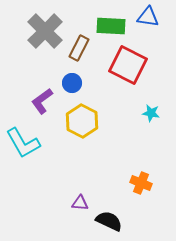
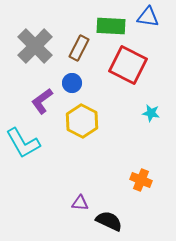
gray cross: moved 10 px left, 15 px down
orange cross: moved 3 px up
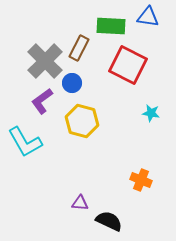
gray cross: moved 10 px right, 15 px down
yellow hexagon: rotated 12 degrees counterclockwise
cyan L-shape: moved 2 px right, 1 px up
